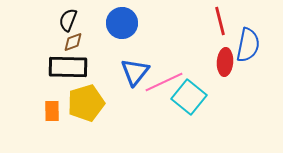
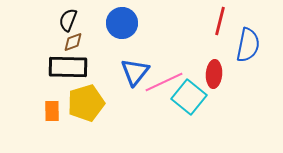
red line: rotated 28 degrees clockwise
red ellipse: moved 11 px left, 12 px down
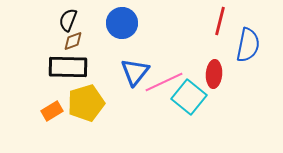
brown diamond: moved 1 px up
orange rectangle: rotated 60 degrees clockwise
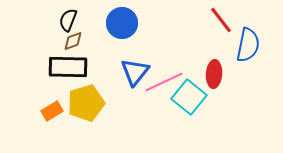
red line: moved 1 px right, 1 px up; rotated 52 degrees counterclockwise
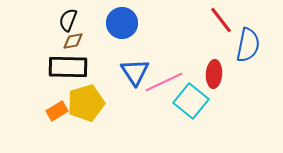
brown diamond: rotated 10 degrees clockwise
blue triangle: rotated 12 degrees counterclockwise
cyan square: moved 2 px right, 4 px down
orange rectangle: moved 5 px right
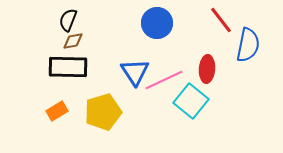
blue circle: moved 35 px right
red ellipse: moved 7 px left, 5 px up
pink line: moved 2 px up
yellow pentagon: moved 17 px right, 9 px down
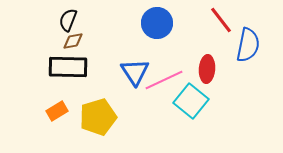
yellow pentagon: moved 5 px left, 5 px down
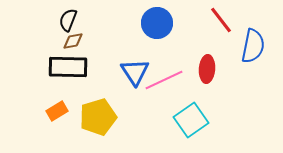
blue semicircle: moved 5 px right, 1 px down
cyan square: moved 19 px down; rotated 16 degrees clockwise
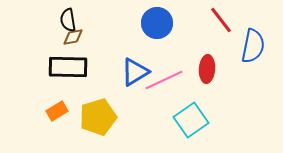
black semicircle: rotated 30 degrees counterclockwise
brown diamond: moved 4 px up
blue triangle: rotated 32 degrees clockwise
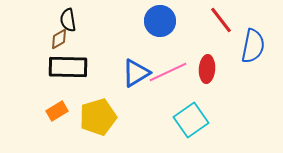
blue circle: moved 3 px right, 2 px up
brown diamond: moved 14 px left, 2 px down; rotated 20 degrees counterclockwise
blue triangle: moved 1 px right, 1 px down
pink line: moved 4 px right, 8 px up
